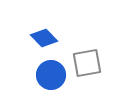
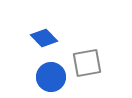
blue circle: moved 2 px down
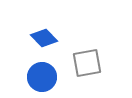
blue circle: moved 9 px left
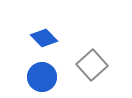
gray square: moved 5 px right, 2 px down; rotated 32 degrees counterclockwise
